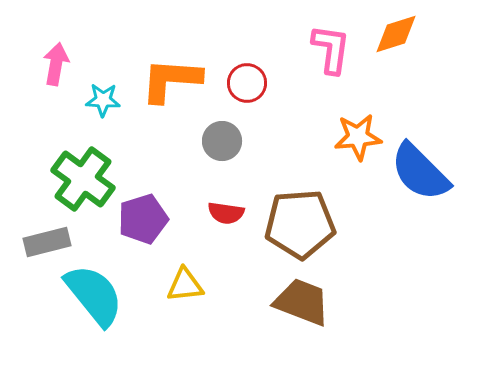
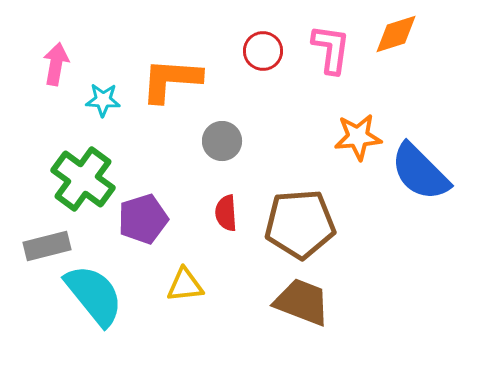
red circle: moved 16 px right, 32 px up
red semicircle: rotated 78 degrees clockwise
gray rectangle: moved 4 px down
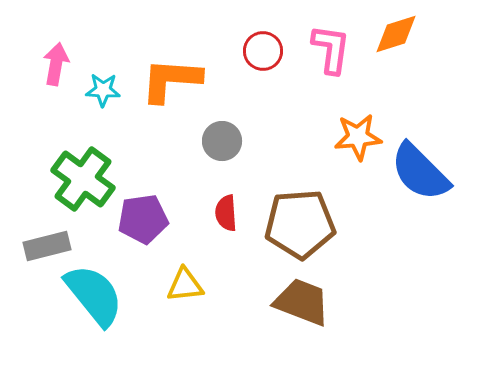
cyan star: moved 10 px up
purple pentagon: rotated 9 degrees clockwise
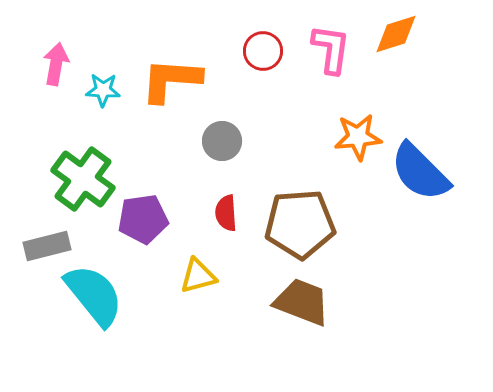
yellow triangle: moved 13 px right, 9 px up; rotated 9 degrees counterclockwise
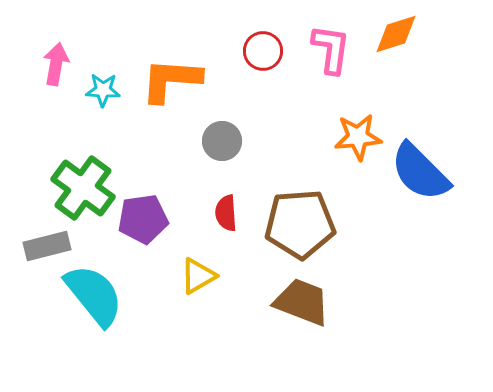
green cross: moved 9 px down
yellow triangle: rotated 15 degrees counterclockwise
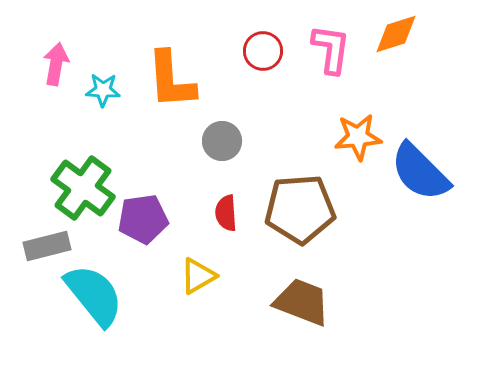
orange L-shape: rotated 98 degrees counterclockwise
brown pentagon: moved 15 px up
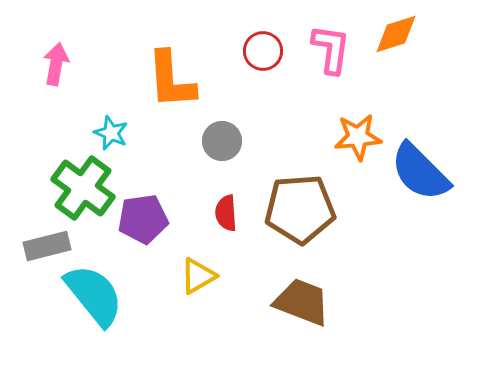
cyan star: moved 8 px right, 43 px down; rotated 20 degrees clockwise
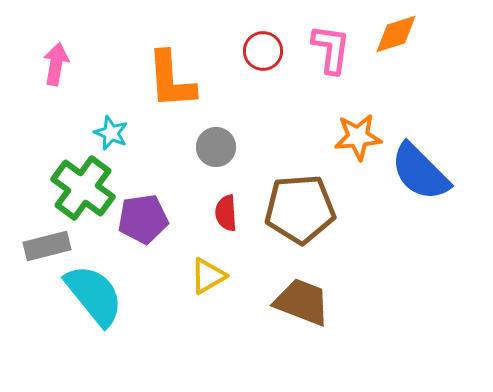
gray circle: moved 6 px left, 6 px down
yellow triangle: moved 10 px right
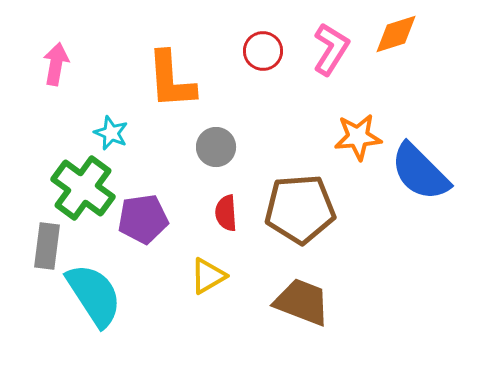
pink L-shape: rotated 24 degrees clockwise
gray rectangle: rotated 69 degrees counterclockwise
cyan semicircle: rotated 6 degrees clockwise
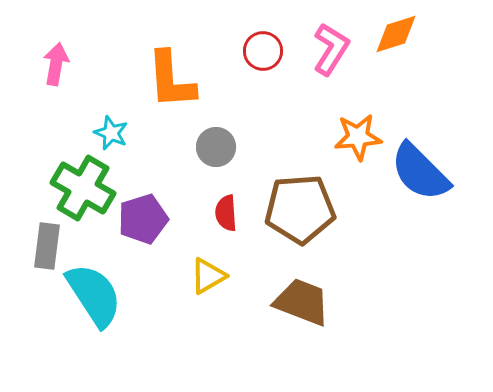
green cross: rotated 6 degrees counterclockwise
purple pentagon: rotated 9 degrees counterclockwise
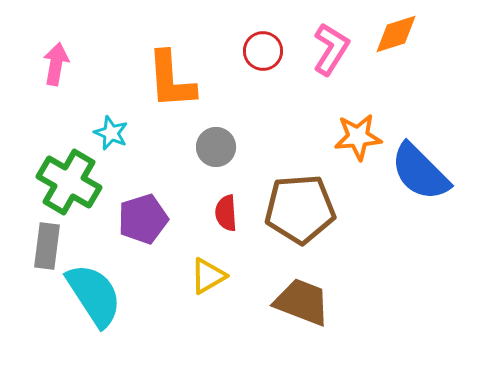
green cross: moved 14 px left, 6 px up
